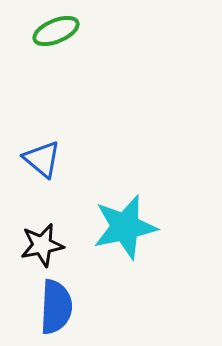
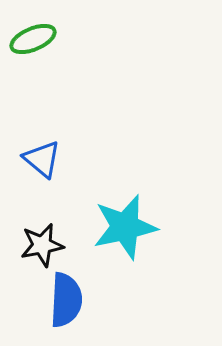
green ellipse: moved 23 px left, 8 px down
blue semicircle: moved 10 px right, 7 px up
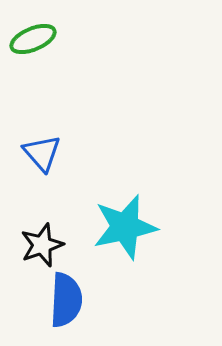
blue triangle: moved 6 px up; rotated 9 degrees clockwise
black star: rotated 9 degrees counterclockwise
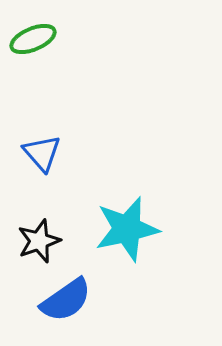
cyan star: moved 2 px right, 2 px down
black star: moved 3 px left, 4 px up
blue semicircle: rotated 52 degrees clockwise
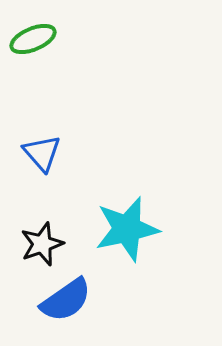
black star: moved 3 px right, 3 px down
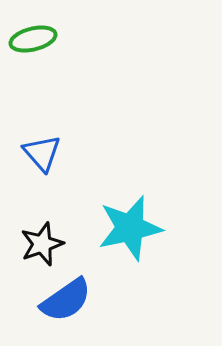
green ellipse: rotated 9 degrees clockwise
cyan star: moved 3 px right, 1 px up
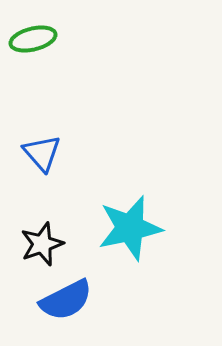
blue semicircle: rotated 8 degrees clockwise
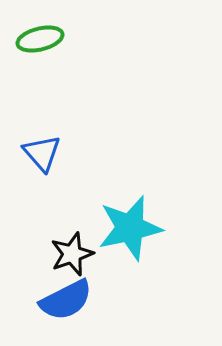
green ellipse: moved 7 px right
black star: moved 30 px right, 10 px down
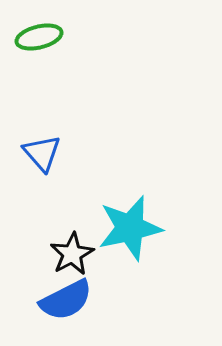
green ellipse: moved 1 px left, 2 px up
black star: rotated 9 degrees counterclockwise
